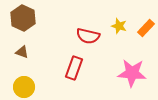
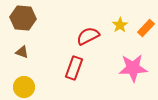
brown hexagon: rotated 20 degrees counterclockwise
yellow star: moved 1 px right, 1 px up; rotated 21 degrees clockwise
red semicircle: rotated 140 degrees clockwise
pink star: moved 1 px right, 5 px up; rotated 8 degrees counterclockwise
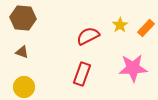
red rectangle: moved 8 px right, 6 px down
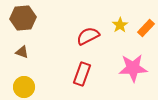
brown hexagon: rotated 10 degrees counterclockwise
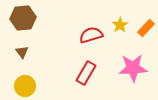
red semicircle: moved 3 px right, 1 px up; rotated 10 degrees clockwise
brown triangle: rotated 32 degrees clockwise
red rectangle: moved 4 px right, 1 px up; rotated 10 degrees clockwise
yellow circle: moved 1 px right, 1 px up
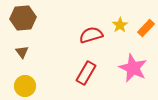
pink star: rotated 28 degrees clockwise
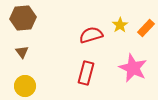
red rectangle: rotated 15 degrees counterclockwise
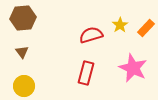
yellow circle: moved 1 px left
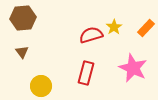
yellow star: moved 6 px left, 2 px down
yellow circle: moved 17 px right
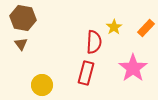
brown hexagon: rotated 15 degrees clockwise
red semicircle: moved 3 px right, 7 px down; rotated 110 degrees clockwise
brown triangle: moved 1 px left, 8 px up
pink star: rotated 12 degrees clockwise
yellow circle: moved 1 px right, 1 px up
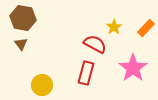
red semicircle: moved 1 px right, 2 px down; rotated 65 degrees counterclockwise
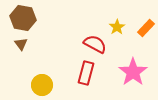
yellow star: moved 3 px right
pink star: moved 4 px down
